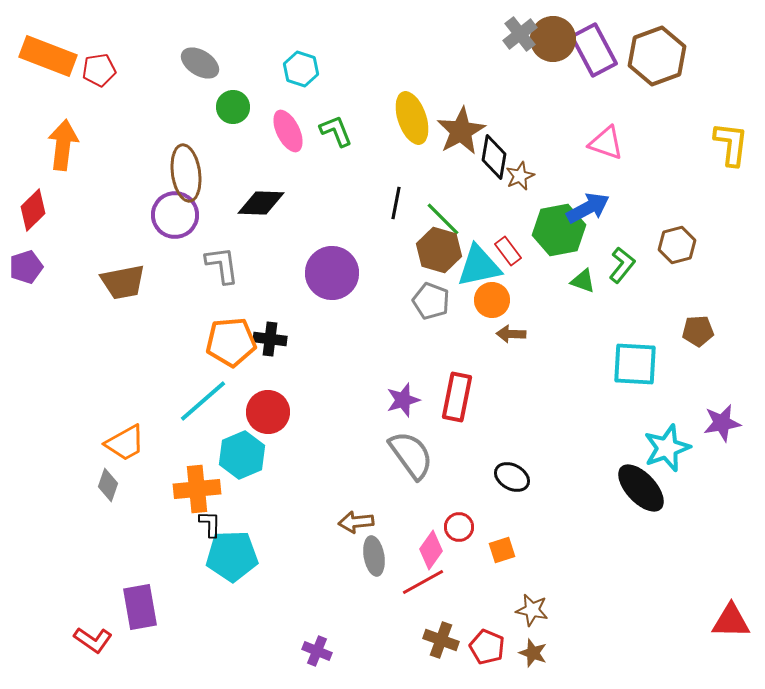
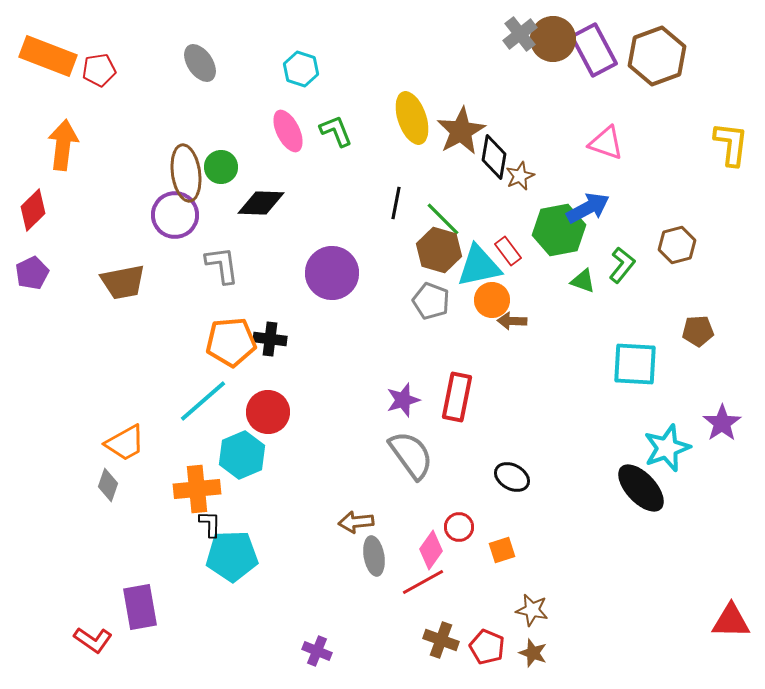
gray ellipse at (200, 63): rotated 24 degrees clockwise
green circle at (233, 107): moved 12 px left, 60 px down
purple pentagon at (26, 267): moved 6 px right, 6 px down; rotated 8 degrees counterclockwise
brown arrow at (511, 334): moved 1 px right, 13 px up
purple star at (722, 423): rotated 24 degrees counterclockwise
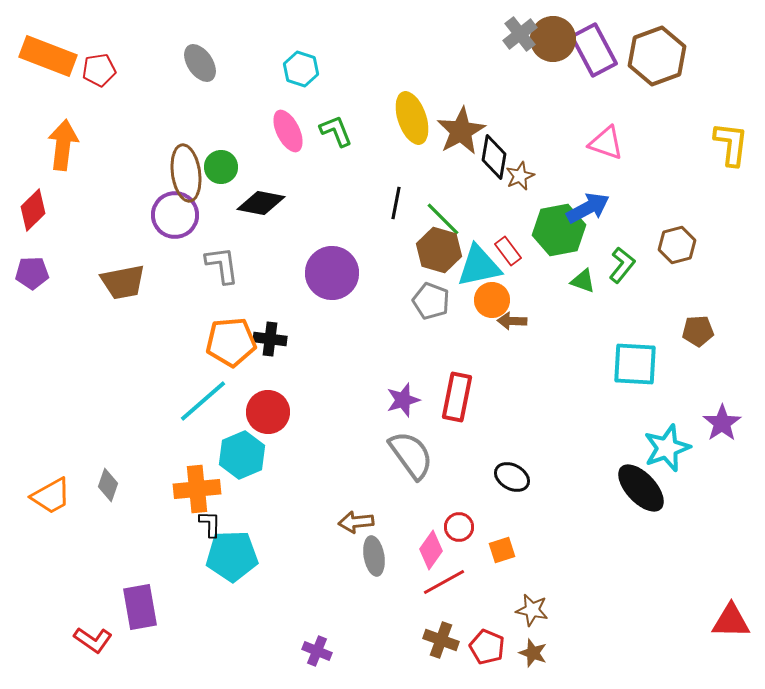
black diamond at (261, 203): rotated 9 degrees clockwise
purple pentagon at (32, 273): rotated 24 degrees clockwise
orange trapezoid at (125, 443): moved 74 px left, 53 px down
red line at (423, 582): moved 21 px right
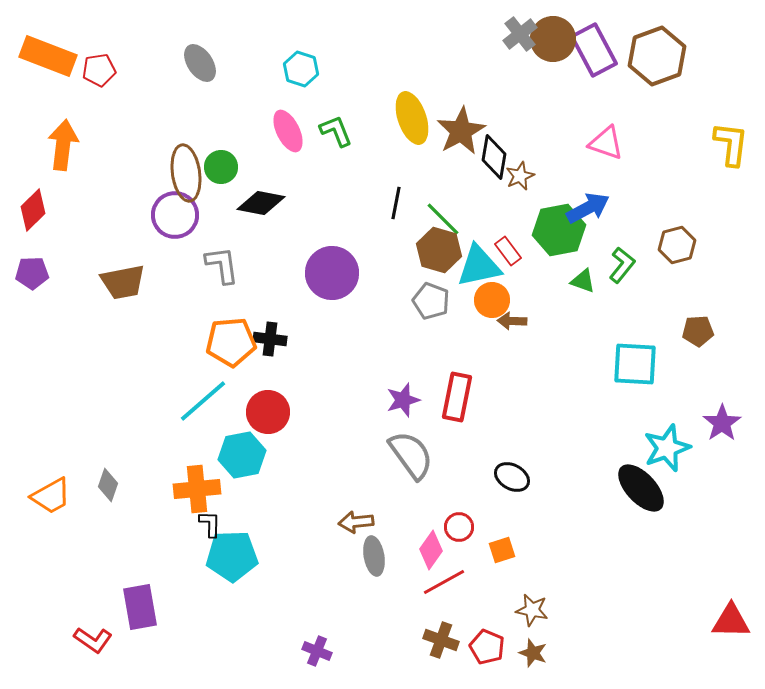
cyan hexagon at (242, 455): rotated 12 degrees clockwise
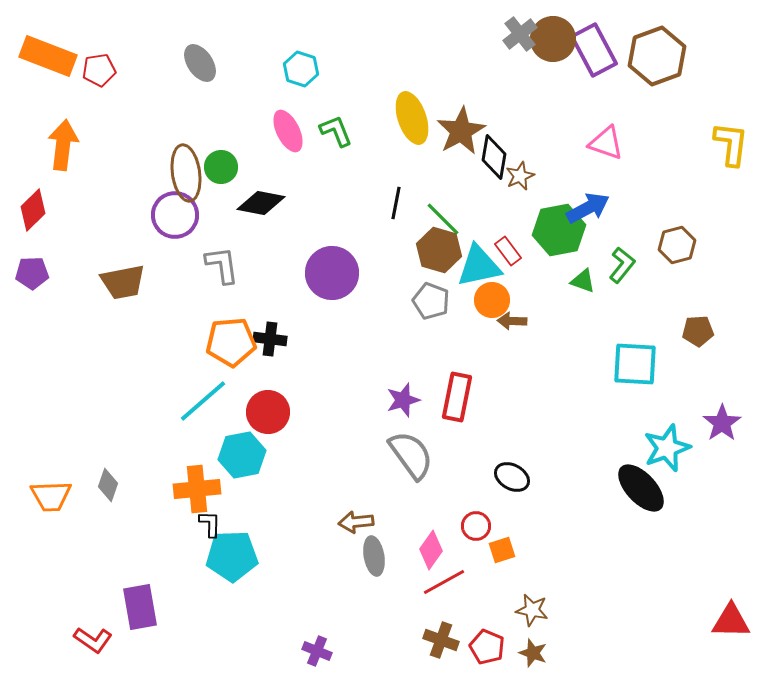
orange trapezoid at (51, 496): rotated 27 degrees clockwise
red circle at (459, 527): moved 17 px right, 1 px up
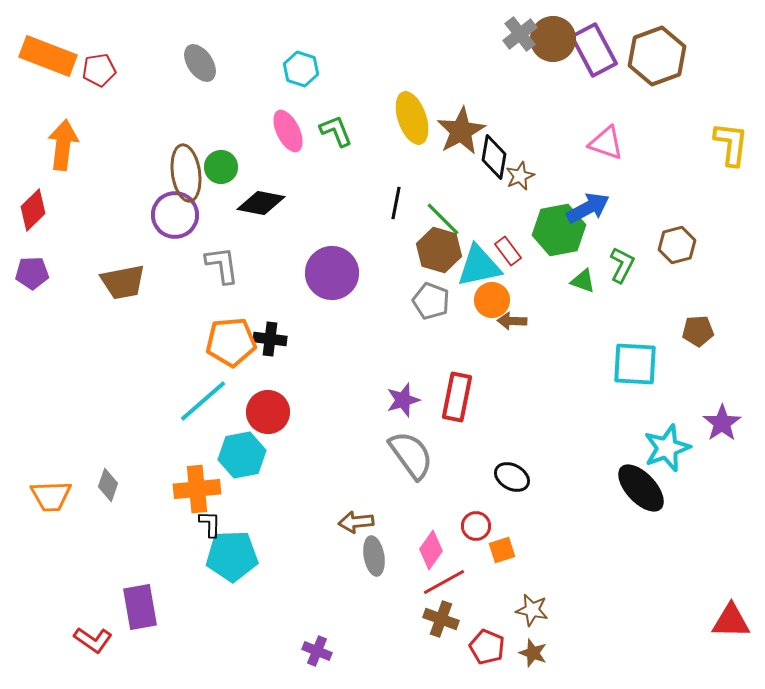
green L-shape at (622, 265): rotated 12 degrees counterclockwise
brown cross at (441, 640): moved 21 px up
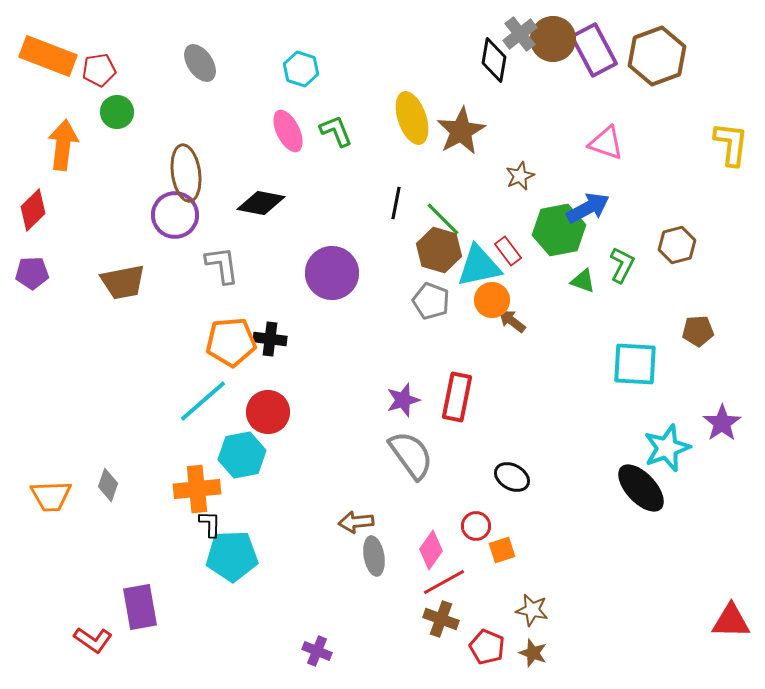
black diamond at (494, 157): moved 97 px up
green circle at (221, 167): moved 104 px left, 55 px up
brown arrow at (512, 321): rotated 36 degrees clockwise
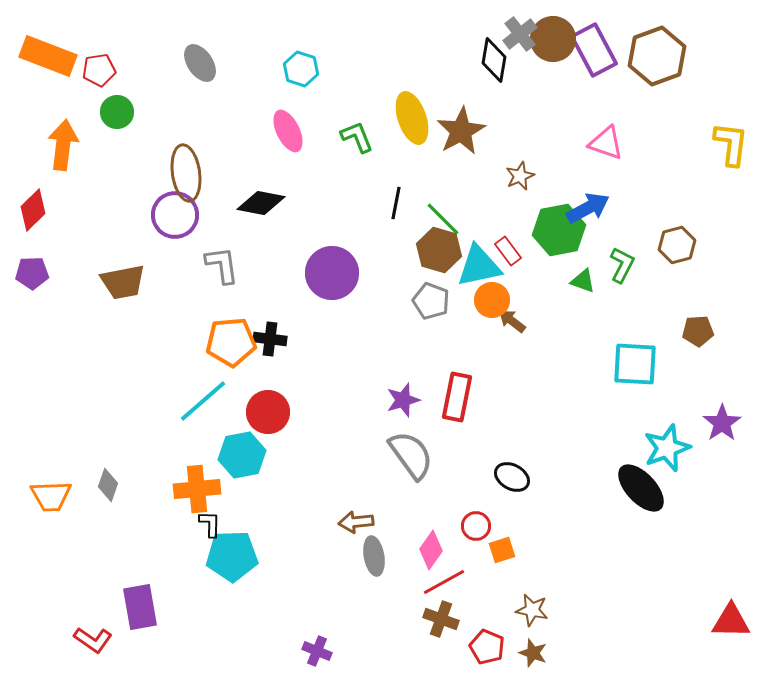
green L-shape at (336, 131): moved 21 px right, 6 px down
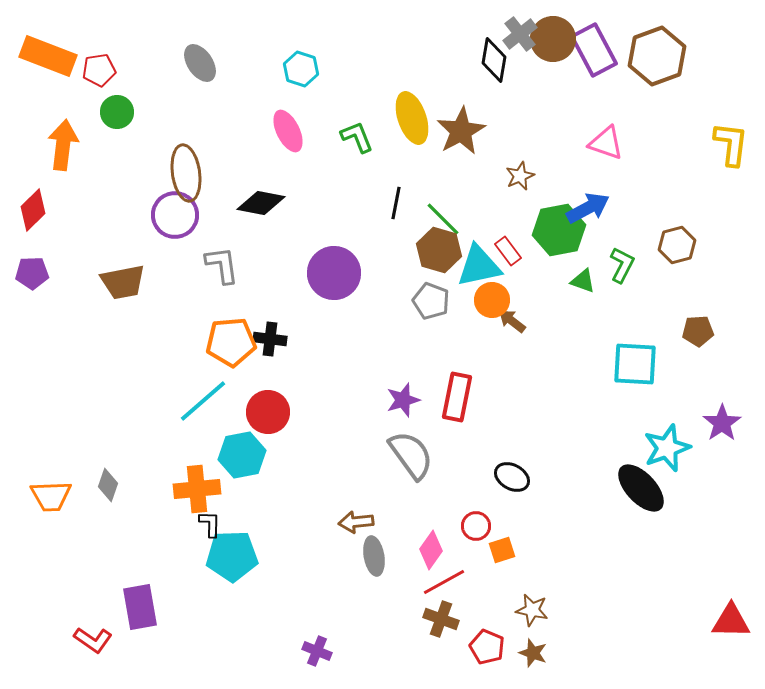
purple circle at (332, 273): moved 2 px right
